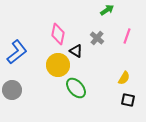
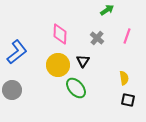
pink diamond: moved 2 px right; rotated 10 degrees counterclockwise
black triangle: moved 7 px right, 10 px down; rotated 32 degrees clockwise
yellow semicircle: rotated 40 degrees counterclockwise
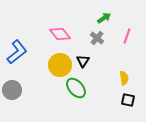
green arrow: moved 3 px left, 8 px down
pink diamond: rotated 40 degrees counterclockwise
yellow circle: moved 2 px right
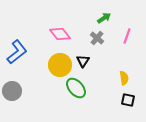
gray circle: moved 1 px down
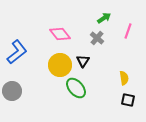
pink line: moved 1 px right, 5 px up
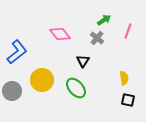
green arrow: moved 2 px down
yellow circle: moved 18 px left, 15 px down
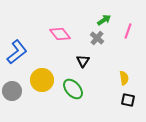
green ellipse: moved 3 px left, 1 px down
